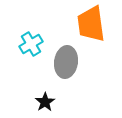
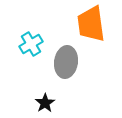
black star: moved 1 px down
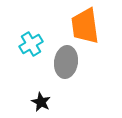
orange trapezoid: moved 6 px left, 2 px down
black star: moved 4 px left, 1 px up; rotated 12 degrees counterclockwise
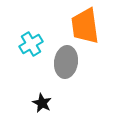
black star: moved 1 px right, 1 px down
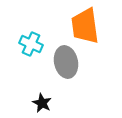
cyan cross: rotated 35 degrees counterclockwise
gray ellipse: rotated 20 degrees counterclockwise
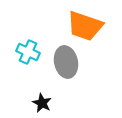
orange trapezoid: rotated 63 degrees counterclockwise
cyan cross: moved 3 px left, 8 px down
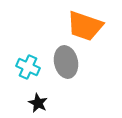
cyan cross: moved 15 px down
black star: moved 4 px left
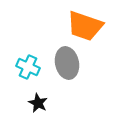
gray ellipse: moved 1 px right, 1 px down
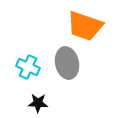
black star: rotated 24 degrees counterclockwise
